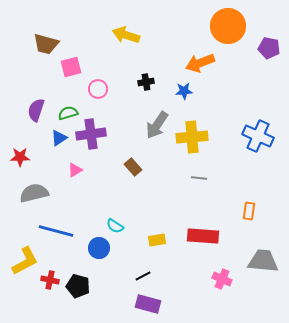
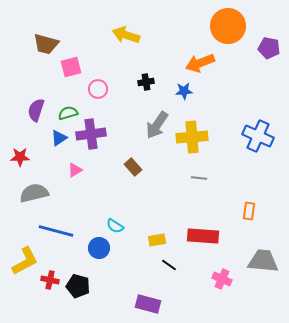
black line: moved 26 px right, 11 px up; rotated 63 degrees clockwise
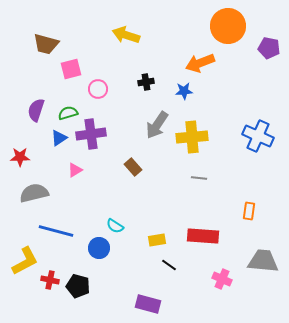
pink square: moved 2 px down
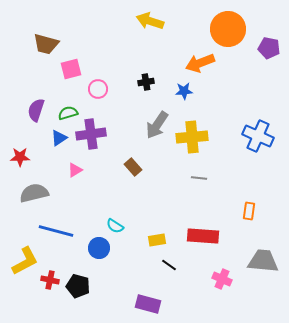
orange circle: moved 3 px down
yellow arrow: moved 24 px right, 14 px up
